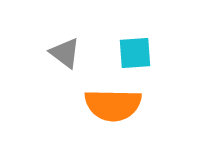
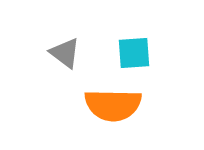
cyan square: moved 1 px left
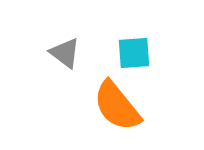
orange semicircle: moved 4 px right, 1 px down; rotated 50 degrees clockwise
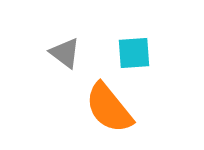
orange semicircle: moved 8 px left, 2 px down
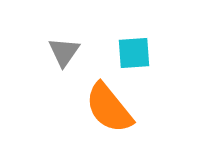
gray triangle: moved 1 px left, 1 px up; rotated 28 degrees clockwise
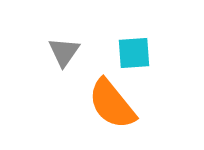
orange semicircle: moved 3 px right, 4 px up
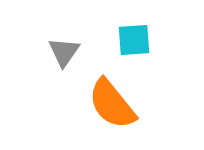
cyan square: moved 13 px up
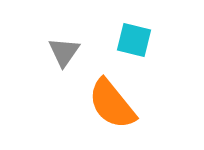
cyan square: rotated 18 degrees clockwise
